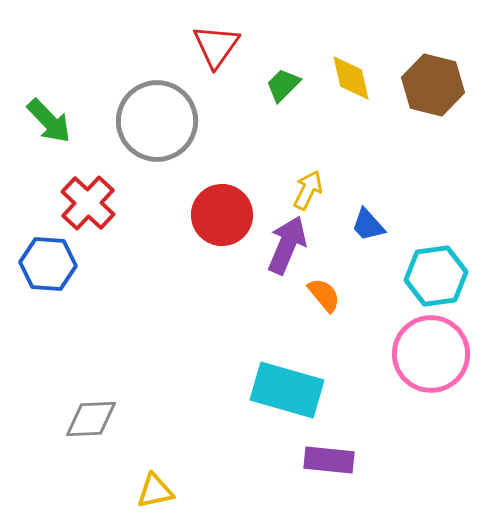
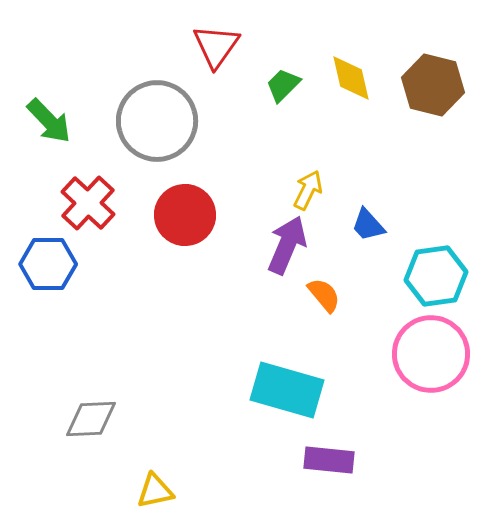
red circle: moved 37 px left
blue hexagon: rotated 4 degrees counterclockwise
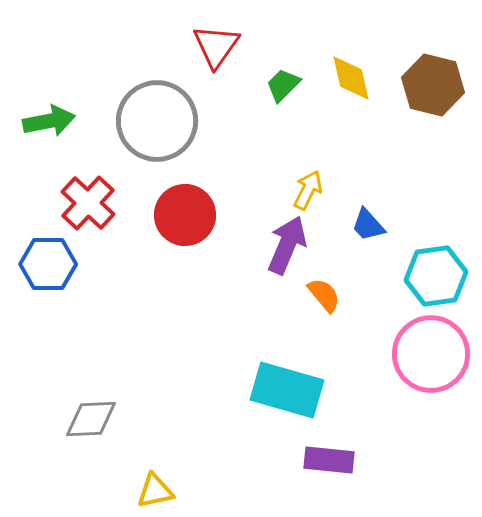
green arrow: rotated 57 degrees counterclockwise
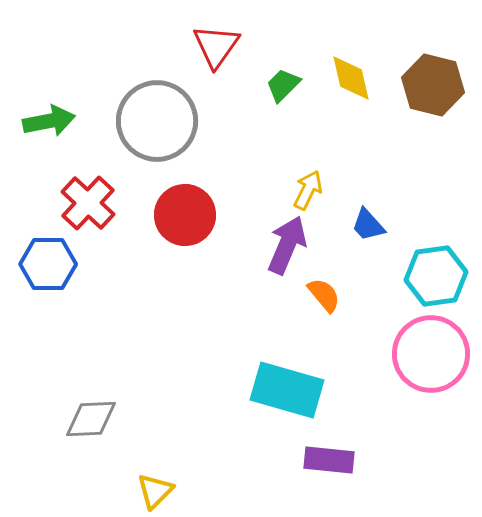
yellow triangle: rotated 33 degrees counterclockwise
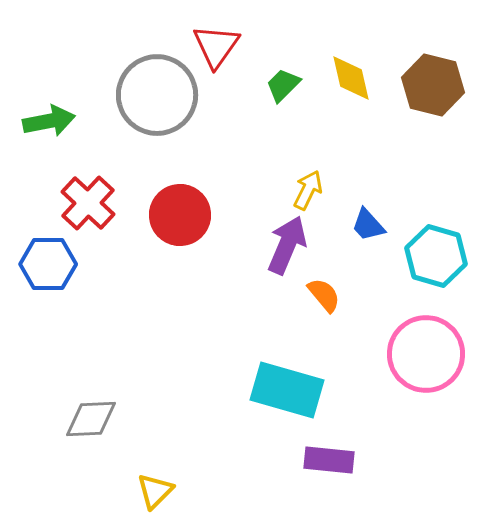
gray circle: moved 26 px up
red circle: moved 5 px left
cyan hexagon: moved 20 px up; rotated 24 degrees clockwise
pink circle: moved 5 px left
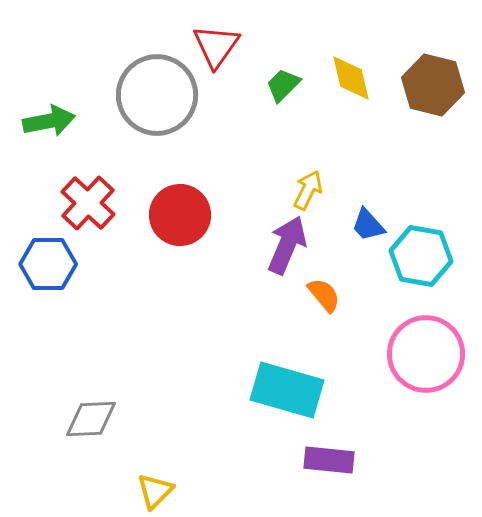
cyan hexagon: moved 15 px left; rotated 6 degrees counterclockwise
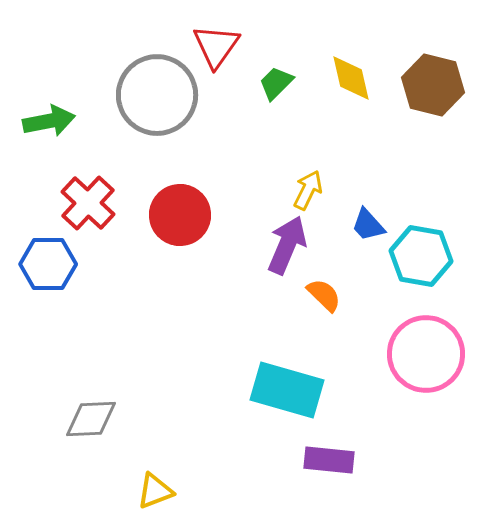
green trapezoid: moved 7 px left, 2 px up
orange semicircle: rotated 6 degrees counterclockwise
yellow triangle: rotated 24 degrees clockwise
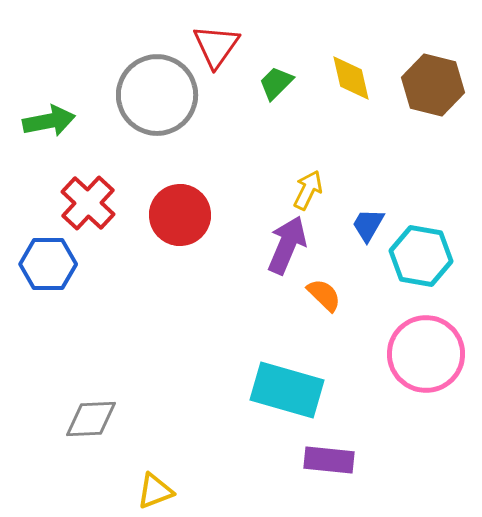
blue trapezoid: rotated 72 degrees clockwise
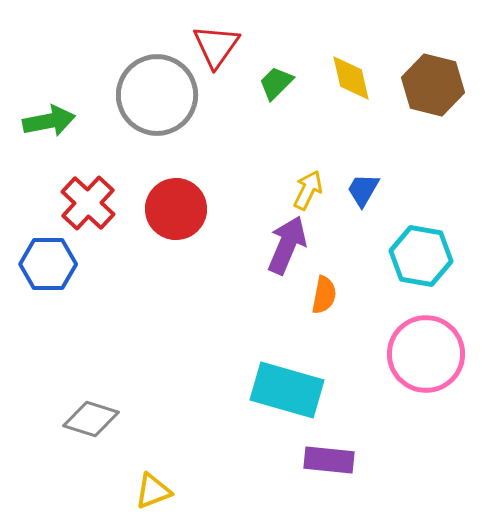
red circle: moved 4 px left, 6 px up
blue trapezoid: moved 5 px left, 35 px up
orange semicircle: rotated 57 degrees clockwise
gray diamond: rotated 20 degrees clockwise
yellow triangle: moved 2 px left
